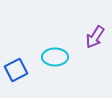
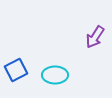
cyan ellipse: moved 18 px down
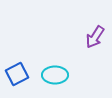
blue square: moved 1 px right, 4 px down
